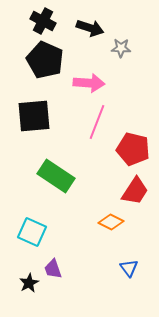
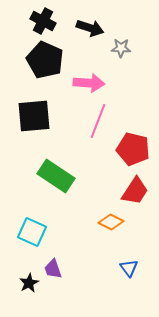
pink line: moved 1 px right, 1 px up
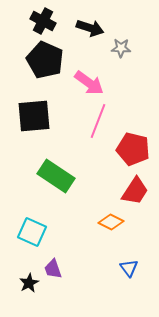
pink arrow: rotated 32 degrees clockwise
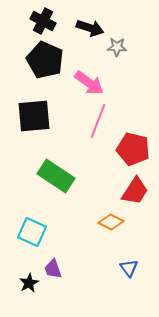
gray star: moved 4 px left, 1 px up
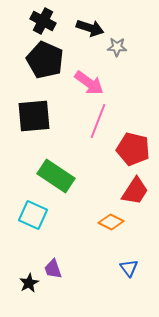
cyan square: moved 1 px right, 17 px up
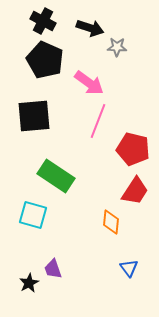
cyan square: rotated 8 degrees counterclockwise
orange diamond: rotated 70 degrees clockwise
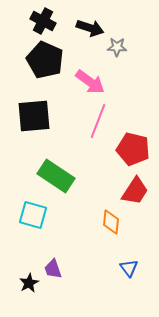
pink arrow: moved 1 px right, 1 px up
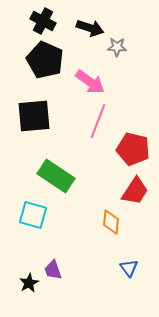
purple trapezoid: moved 1 px down
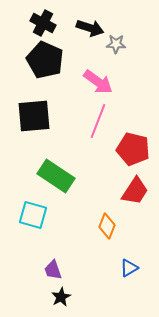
black cross: moved 2 px down
gray star: moved 1 px left, 3 px up
pink arrow: moved 8 px right
orange diamond: moved 4 px left, 4 px down; rotated 15 degrees clockwise
blue triangle: rotated 36 degrees clockwise
black star: moved 32 px right, 14 px down
